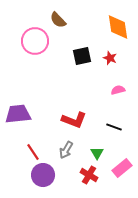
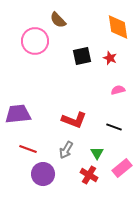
red line: moved 5 px left, 3 px up; rotated 36 degrees counterclockwise
purple circle: moved 1 px up
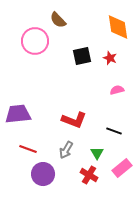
pink semicircle: moved 1 px left
black line: moved 4 px down
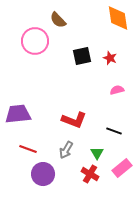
orange diamond: moved 9 px up
red cross: moved 1 px right, 1 px up
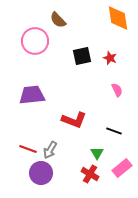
pink semicircle: rotated 80 degrees clockwise
purple trapezoid: moved 14 px right, 19 px up
gray arrow: moved 16 px left
purple circle: moved 2 px left, 1 px up
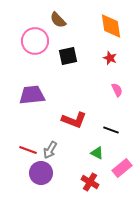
orange diamond: moved 7 px left, 8 px down
black square: moved 14 px left
black line: moved 3 px left, 1 px up
red line: moved 1 px down
green triangle: rotated 32 degrees counterclockwise
red cross: moved 8 px down
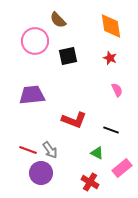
gray arrow: rotated 66 degrees counterclockwise
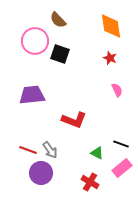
black square: moved 8 px left, 2 px up; rotated 30 degrees clockwise
black line: moved 10 px right, 14 px down
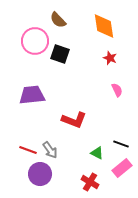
orange diamond: moved 7 px left
purple circle: moved 1 px left, 1 px down
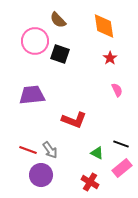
red star: rotated 16 degrees clockwise
purple circle: moved 1 px right, 1 px down
